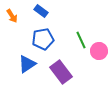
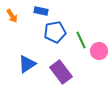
blue rectangle: rotated 24 degrees counterclockwise
blue pentagon: moved 12 px right, 7 px up
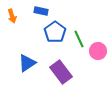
orange arrow: rotated 16 degrees clockwise
blue pentagon: rotated 25 degrees counterclockwise
green line: moved 2 px left, 1 px up
pink circle: moved 1 px left
blue triangle: moved 1 px up
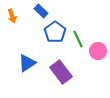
blue rectangle: rotated 32 degrees clockwise
green line: moved 1 px left
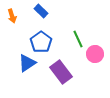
blue pentagon: moved 14 px left, 10 px down
pink circle: moved 3 px left, 3 px down
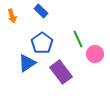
blue pentagon: moved 1 px right, 1 px down
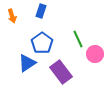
blue rectangle: rotated 64 degrees clockwise
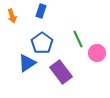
pink circle: moved 2 px right, 1 px up
